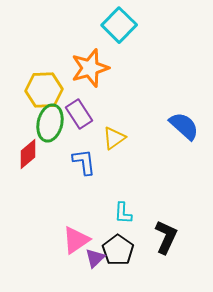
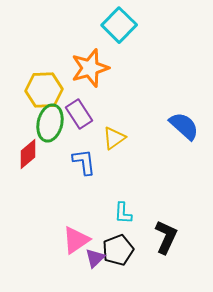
black pentagon: rotated 16 degrees clockwise
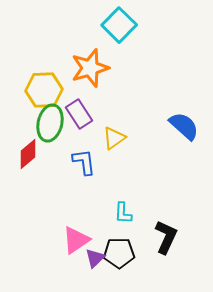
black pentagon: moved 1 px right, 3 px down; rotated 20 degrees clockwise
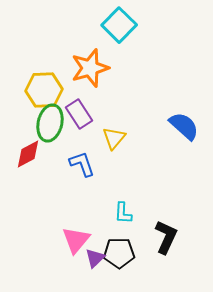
yellow triangle: rotated 15 degrees counterclockwise
red diamond: rotated 12 degrees clockwise
blue L-shape: moved 2 px left, 2 px down; rotated 12 degrees counterclockwise
pink triangle: rotated 16 degrees counterclockwise
